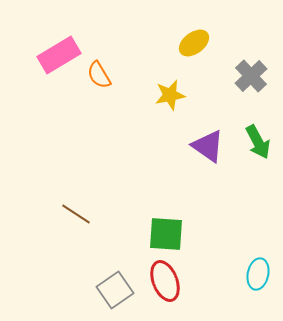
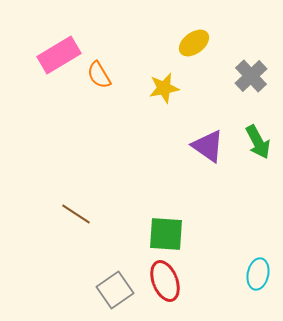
yellow star: moved 6 px left, 7 px up
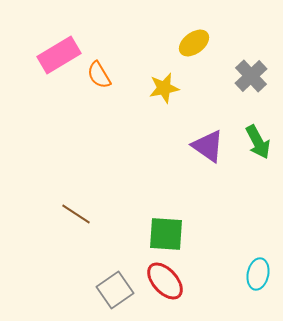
red ellipse: rotated 21 degrees counterclockwise
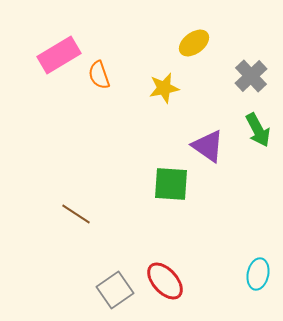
orange semicircle: rotated 12 degrees clockwise
green arrow: moved 12 px up
green square: moved 5 px right, 50 px up
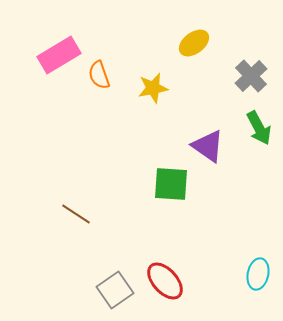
yellow star: moved 11 px left
green arrow: moved 1 px right, 2 px up
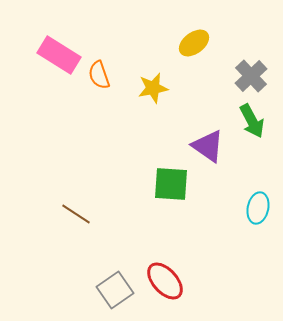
pink rectangle: rotated 63 degrees clockwise
green arrow: moved 7 px left, 7 px up
cyan ellipse: moved 66 px up
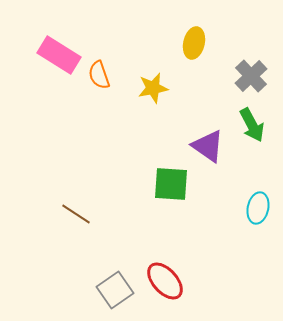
yellow ellipse: rotated 40 degrees counterclockwise
green arrow: moved 4 px down
